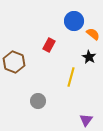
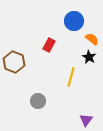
orange semicircle: moved 1 px left, 5 px down
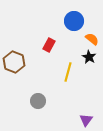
yellow line: moved 3 px left, 5 px up
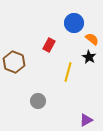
blue circle: moved 2 px down
purple triangle: rotated 24 degrees clockwise
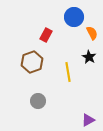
blue circle: moved 6 px up
orange semicircle: moved 6 px up; rotated 24 degrees clockwise
red rectangle: moved 3 px left, 10 px up
brown hexagon: moved 18 px right; rotated 20 degrees clockwise
yellow line: rotated 24 degrees counterclockwise
purple triangle: moved 2 px right
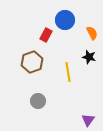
blue circle: moved 9 px left, 3 px down
black star: rotated 16 degrees counterclockwise
purple triangle: rotated 24 degrees counterclockwise
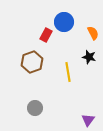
blue circle: moved 1 px left, 2 px down
orange semicircle: moved 1 px right
gray circle: moved 3 px left, 7 px down
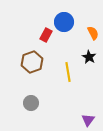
black star: rotated 16 degrees clockwise
gray circle: moved 4 px left, 5 px up
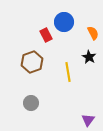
red rectangle: rotated 56 degrees counterclockwise
